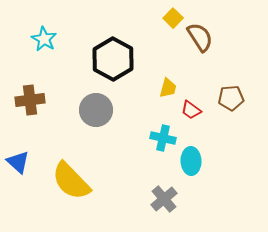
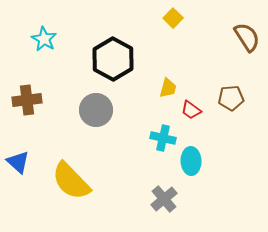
brown semicircle: moved 47 px right
brown cross: moved 3 px left
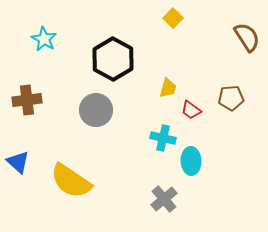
yellow semicircle: rotated 12 degrees counterclockwise
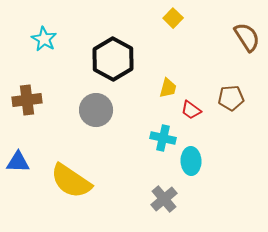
blue triangle: rotated 40 degrees counterclockwise
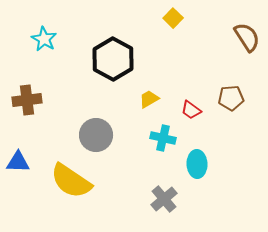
yellow trapezoid: moved 19 px left, 11 px down; rotated 135 degrees counterclockwise
gray circle: moved 25 px down
cyan ellipse: moved 6 px right, 3 px down
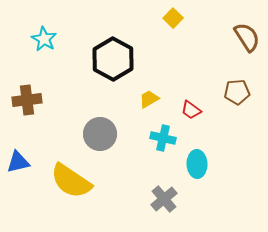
brown pentagon: moved 6 px right, 6 px up
gray circle: moved 4 px right, 1 px up
blue triangle: rotated 15 degrees counterclockwise
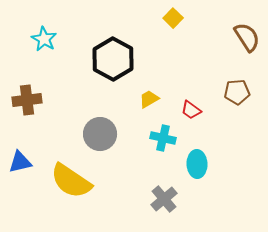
blue triangle: moved 2 px right
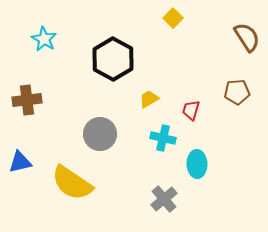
red trapezoid: rotated 70 degrees clockwise
yellow semicircle: moved 1 px right, 2 px down
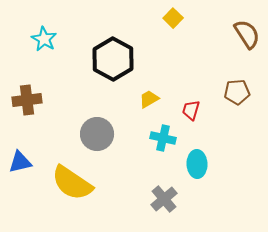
brown semicircle: moved 3 px up
gray circle: moved 3 px left
